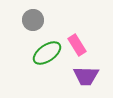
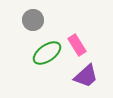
purple trapezoid: rotated 44 degrees counterclockwise
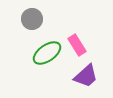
gray circle: moved 1 px left, 1 px up
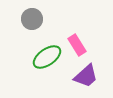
green ellipse: moved 4 px down
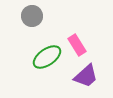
gray circle: moved 3 px up
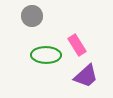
green ellipse: moved 1 px left, 2 px up; rotated 36 degrees clockwise
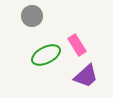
green ellipse: rotated 28 degrees counterclockwise
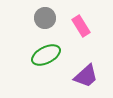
gray circle: moved 13 px right, 2 px down
pink rectangle: moved 4 px right, 19 px up
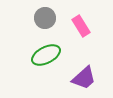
purple trapezoid: moved 2 px left, 2 px down
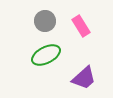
gray circle: moved 3 px down
